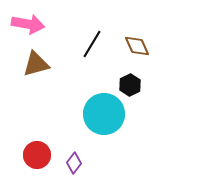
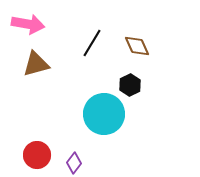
black line: moved 1 px up
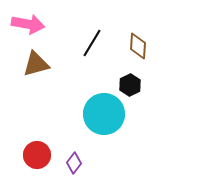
brown diamond: moved 1 px right; rotated 28 degrees clockwise
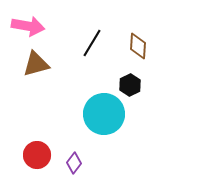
pink arrow: moved 2 px down
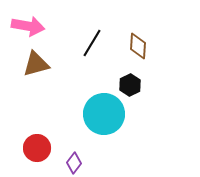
red circle: moved 7 px up
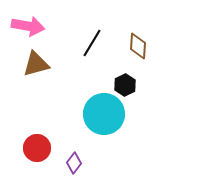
black hexagon: moved 5 px left
